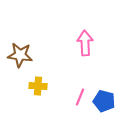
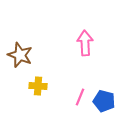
brown star: rotated 15 degrees clockwise
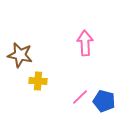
brown star: rotated 10 degrees counterclockwise
yellow cross: moved 5 px up
pink line: rotated 24 degrees clockwise
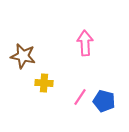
brown star: moved 3 px right, 1 px down
yellow cross: moved 6 px right, 2 px down
pink line: rotated 12 degrees counterclockwise
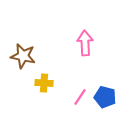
blue pentagon: moved 1 px right, 4 px up
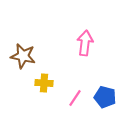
pink arrow: rotated 10 degrees clockwise
pink line: moved 5 px left, 1 px down
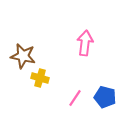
yellow cross: moved 4 px left, 5 px up; rotated 12 degrees clockwise
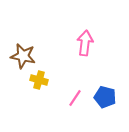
yellow cross: moved 1 px left, 2 px down
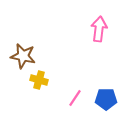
pink arrow: moved 14 px right, 14 px up
blue pentagon: moved 1 px right, 2 px down; rotated 15 degrees counterclockwise
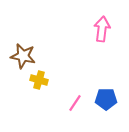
pink arrow: moved 3 px right
pink line: moved 5 px down
